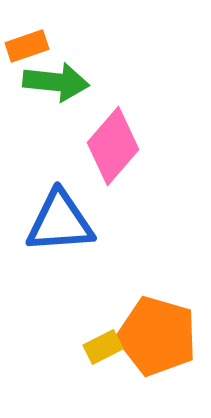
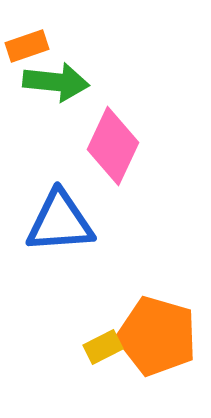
pink diamond: rotated 16 degrees counterclockwise
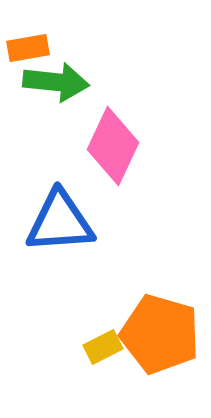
orange rectangle: moved 1 px right, 2 px down; rotated 9 degrees clockwise
orange pentagon: moved 3 px right, 2 px up
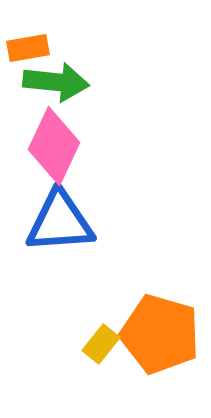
pink diamond: moved 59 px left
yellow rectangle: moved 2 px left, 3 px up; rotated 24 degrees counterclockwise
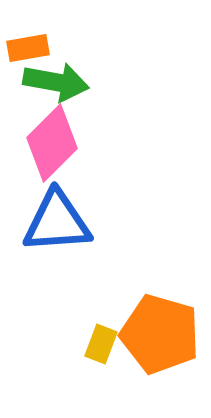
green arrow: rotated 4 degrees clockwise
pink diamond: moved 2 px left, 3 px up; rotated 20 degrees clockwise
blue triangle: moved 3 px left
yellow rectangle: rotated 18 degrees counterclockwise
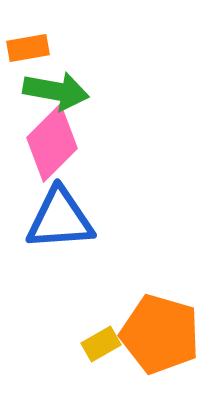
green arrow: moved 9 px down
blue triangle: moved 3 px right, 3 px up
yellow rectangle: rotated 39 degrees clockwise
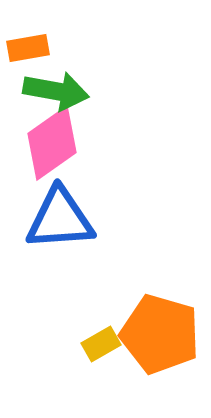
pink diamond: rotated 10 degrees clockwise
